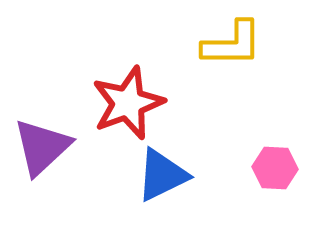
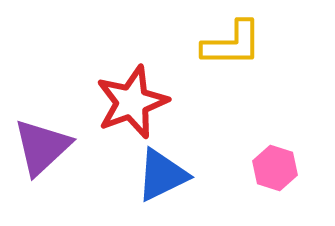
red star: moved 4 px right, 1 px up
pink hexagon: rotated 15 degrees clockwise
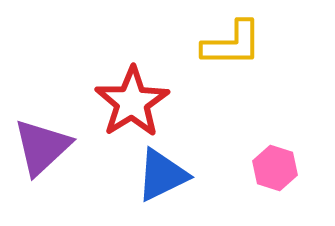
red star: rotated 12 degrees counterclockwise
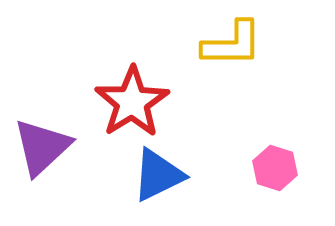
blue triangle: moved 4 px left
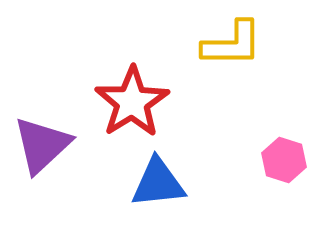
purple triangle: moved 2 px up
pink hexagon: moved 9 px right, 8 px up
blue triangle: moved 8 px down; rotated 20 degrees clockwise
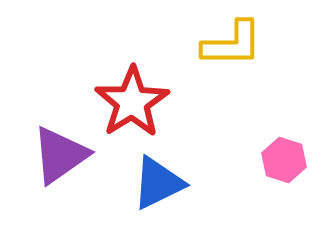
purple triangle: moved 18 px right, 10 px down; rotated 8 degrees clockwise
blue triangle: rotated 20 degrees counterclockwise
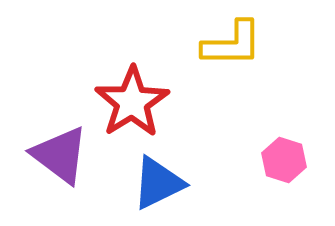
purple triangle: rotated 48 degrees counterclockwise
